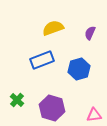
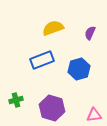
green cross: moved 1 px left; rotated 32 degrees clockwise
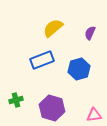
yellow semicircle: rotated 20 degrees counterclockwise
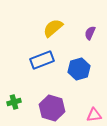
green cross: moved 2 px left, 2 px down
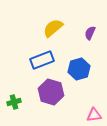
purple hexagon: moved 1 px left, 16 px up
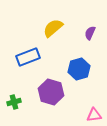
blue rectangle: moved 14 px left, 3 px up
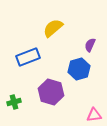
purple semicircle: moved 12 px down
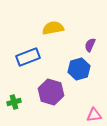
yellow semicircle: rotated 30 degrees clockwise
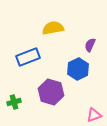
blue hexagon: moved 1 px left; rotated 10 degrees counterclockwise
pink triangle: rotated 14 degrees counterclockwise
